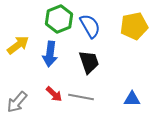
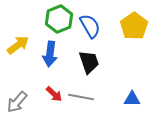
yellow pentagon: rotated 24 degrees counterclockwise
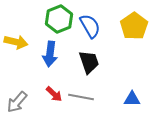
yellow arrow: moved 2 px left, 3 px up; rotated 50 degrees clockwise
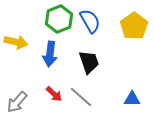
blue semicircle: moved 5 px up
gray line: rotated 30 degrees clockwise
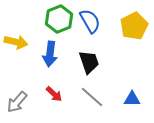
yellow pentagon: rotated 8 degrees clockwise
gray line: moved 11 px right
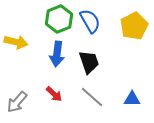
blue arrow: moved 7 px right
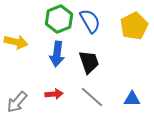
red arrow: rotated 48 degrees counterclockwise
